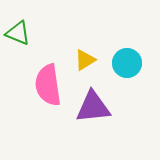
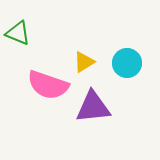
yellow triangle: moved 1 px left, 2 px down
pink semicircle: rotated 63 degrees counterclockwise
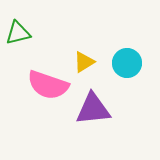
green triangle: rotated 36 degrees counterclockwise
purple triangle: moved 2 px down
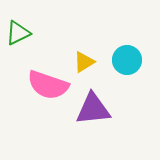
green triangle: rotated 12 degrees counterclockwise
cyan circle: moved 3 px up
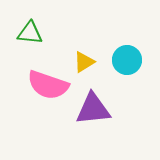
green triangle: moved 12 px right; rotated 32 degrees clockwise
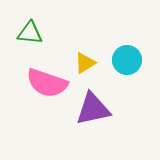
yellow triangle: moved 1 px right, 1 px down
pink semicircle: moved 1 px left, 2 px up
purple triangle: rotated 6 degrees counterclockwise
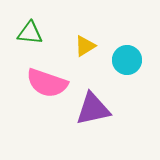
yellow triangle: moved 17 px up
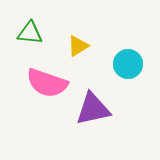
yellow triangle: moved 7 px left
cyan circle: moved 1 px right, 4 px down
